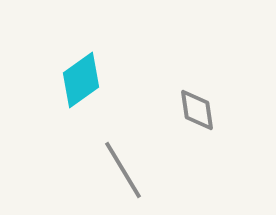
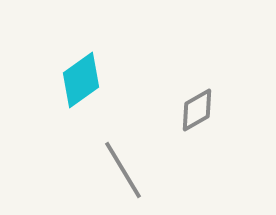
gray diamond: rotated 69 degrees clockwise
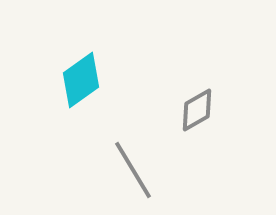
gray line: moved 10 px right
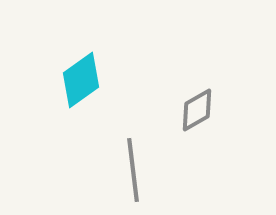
gray line: rotated 24 degrees clockwise
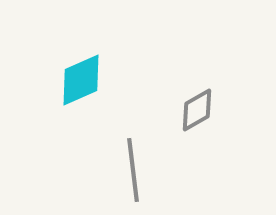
cyan diamond: rotated 12 degrees clockwise
